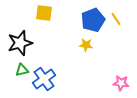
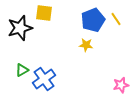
black star: moved 15 px up
green triangle: rotated 16 degrees counterclockwise
pink star: moved 2 px down; rotated 21 degrees counterclockwise
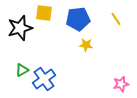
blue pentagon: moved 15 px left, 1 px up; rotated 15 degrees clockwise
pink star: moved 1 px up
